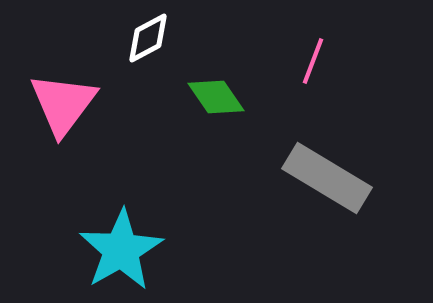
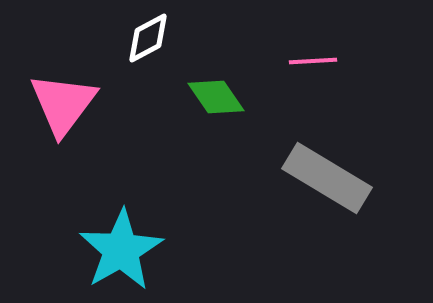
pink line: rotated 66 degrees clockwise
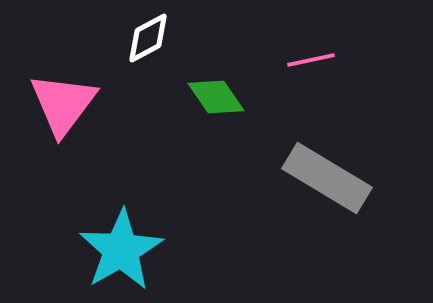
pink line: moved 2 px left, 1 px up; rotated 9 degrees counterclockwise
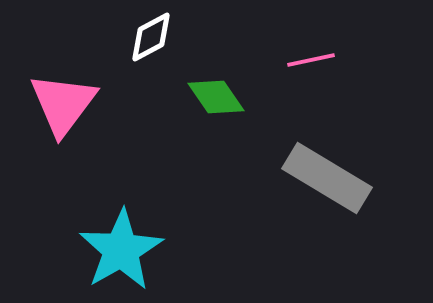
white diamond: moved 3 px right, 1 px up
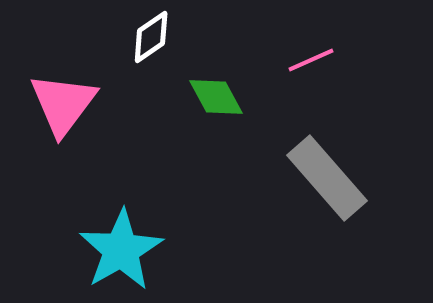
white diamond: rotated 6 degrees counterclockwise
pink line: rotated 12 degrees counterclockwise
green diamond: rotated 6 degrees clockwise
gray rectangle: rotated 18 degrees clockwise
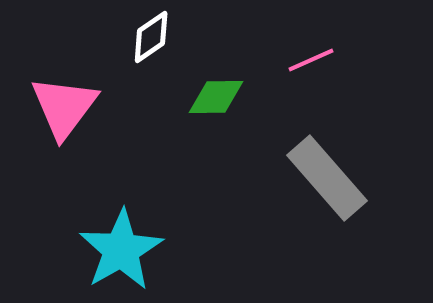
green diamond: rotated 62 degrees counterclockwise
pink triangle: moved 1 px right, 3 px down
